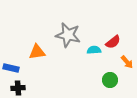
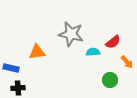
gray star: moved 3 px right, 1 px up
cyan semicircle: moved 1 px left, 2 px down
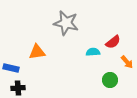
gray star: moved 5 px left, 11 px up
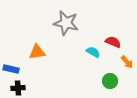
red semicircle: rotated 119 degrees counterclockwise
cyan semicircle: rotated 32 degrees clockwise
blue rectangle: moved 1 px down
green circle: moved 1 px down
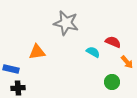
green circle: moved 2 px right, 1 px down
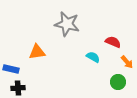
gray star: moved 1 px right, 1 px down
cyan semicircle: moved 5 px down
green circle: moved 6 px right
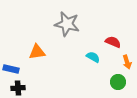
orange arrow: rotated 24 degrees clockwise
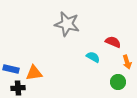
orange triangle: moved 3 px left, 21 px down
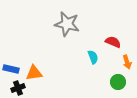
cyan semicircle: rotated 40 degrees clockwise
black cross: rotated 16 degrees counterclockwise
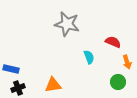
cyan semicircle: moved 4 px left
orange triangle: moved 19 px right, 12 px down
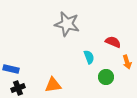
green circle: moved 12 px left, 5 px up
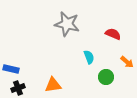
red semicircle: moved 8 px up
orange arrow: rotated 32 degrees counterclockwise
